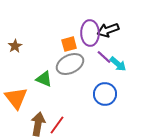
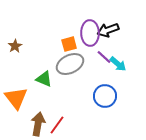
blue circle: moved 2 px down
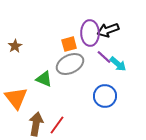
brown arrow: moved 2 px left
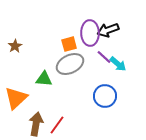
green triangle: rotated 18 degrees counterclockwise
orange triangle: rotated 25 degrees clockwise
